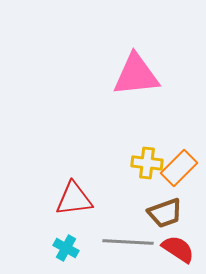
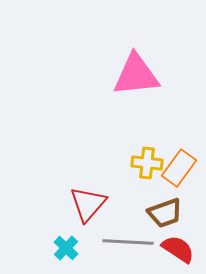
orange rectangle: rotated 9 degrees counterclockwise
red triangle: moved 14 px right, 5 px down; rotated 42 degrees counterclockwise
cyan cross: rotated 15 degrees clockwise
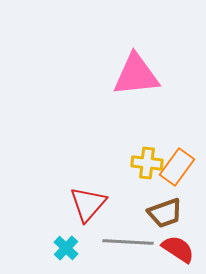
orange rectangle: moved 2 px left, 1 px up
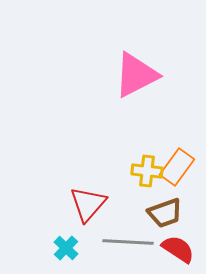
pink triangle: rotated 21 degrees counterclockwise
yellow cross: moved 8 px down
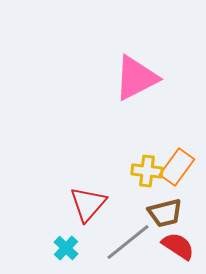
pink triangle: moved 3 px down
brown trapezoid: rotated 6 degrees clockwise
gray line: rotated 42 degrees counterclockwise
red semicircle: moved 3 px up
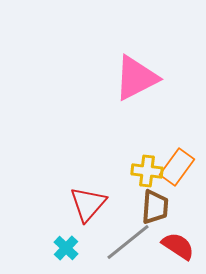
brown trapezoid: moved 10 px left, 6 px up; rotated 72 degrees counterclockwise
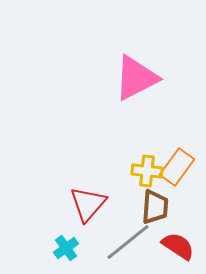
cyan cross: rotated 10 degrees clockwise
